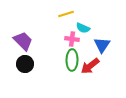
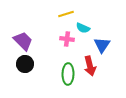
pink cross: moved 5 px left
green ellipse: moved 4 px left, 14 px down
red arrow: rotated 66 degrees counterclockwise
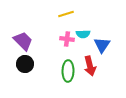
cyan semicircle: moved 6 px down; rotated 24 degrees counterclockwise
green ellipse: moved 3 px up
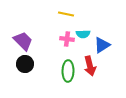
yellow line: rotated 28 degrees clockwise
blue triangle: rotated 24 degrees clockwise
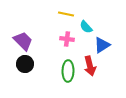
cyan semicircle: moved 3 px right, 7 px up; rotated 48 degrees clockwise
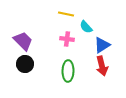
red arrow: moved 12 px right
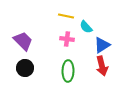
yellow line: moved 2 px down
black circle: moved 4 px down
